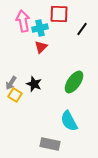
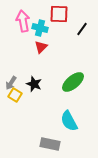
cyan cross: rotated 28 degrees clockwise
green ellipse: moved 1 px left; rotated 15 degrees clockwise
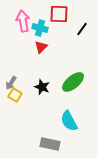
black star: moved 8 px right, 3 px down
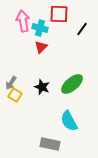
green ellipse: moved 1 px left, 2 px down
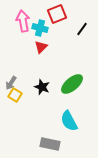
red square: moved 2 px left; rotated 24 degrees counterclockwise
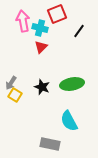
black line: moved 3 px left, 2 px down
green ellipse: rotated 30 degrees clockwise
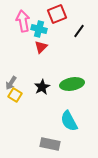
cyan cross: moved 1 px left, 1 px down
black star: rotated 21 degrees clockwise
